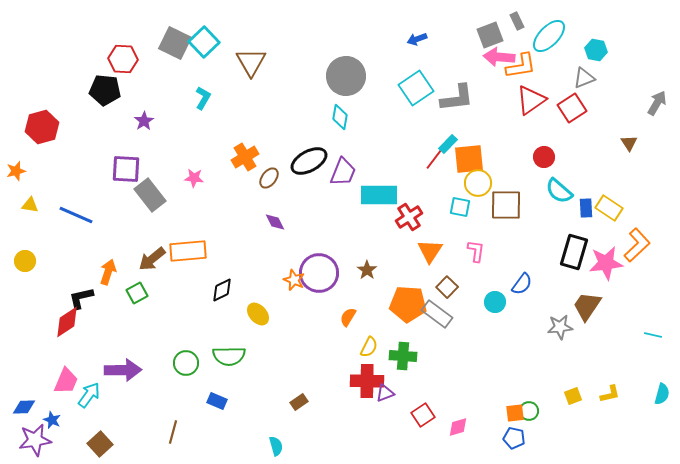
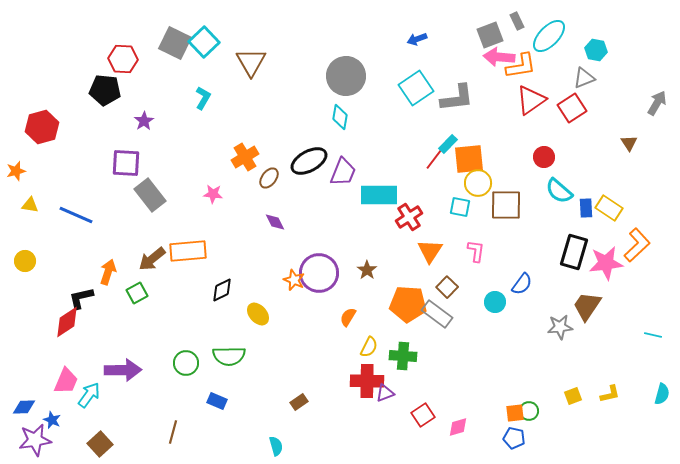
purple square at (126, 169): moved 6 px up
pink star at (194, 178): moved 19 px right, 16 px down
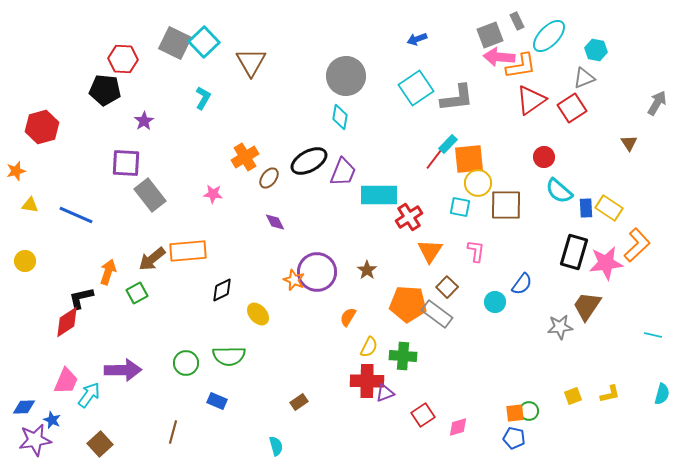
purple circle at (319, 273): moved 2 px left, 1 px up
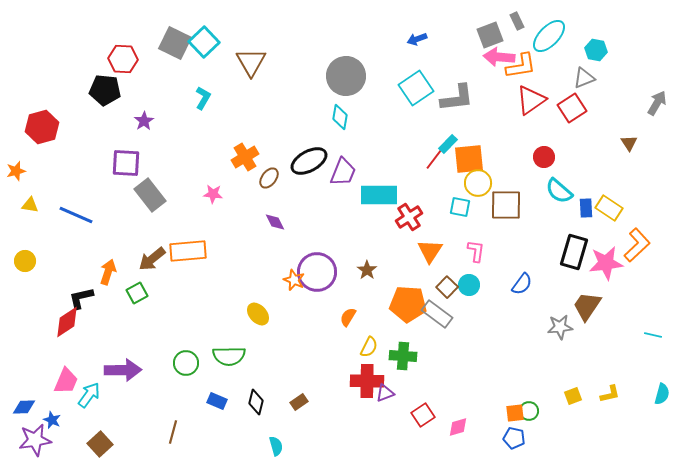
black diamond at (222, 290): moved 34 px right, 112 px down; rotated 50 degrees counterclockwise
cyan circle at (495, 302): moved 26 px left, 17 px up
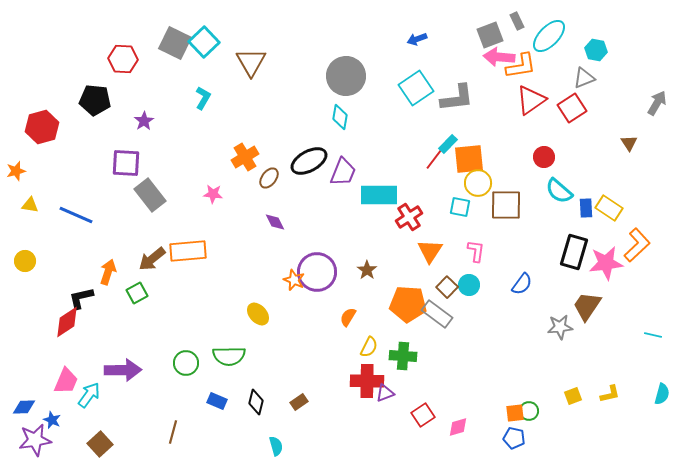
black pentagon at (105, 90): moved 10 px left, 10 px down
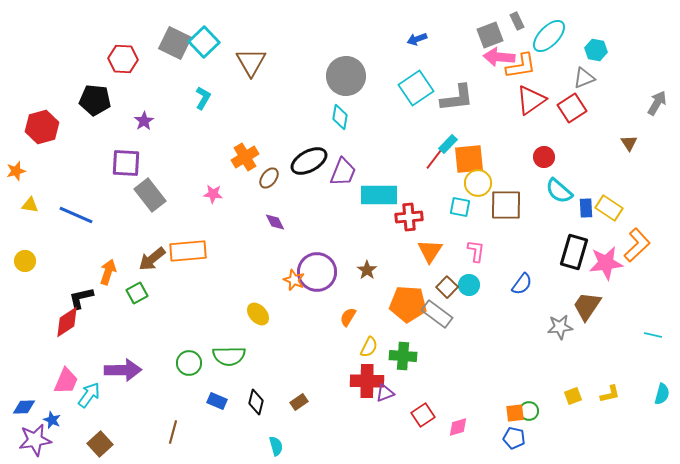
red cross at (409, 217): rotated 28 degrees clockwise
green circle at (186, 363): moved 3 px right
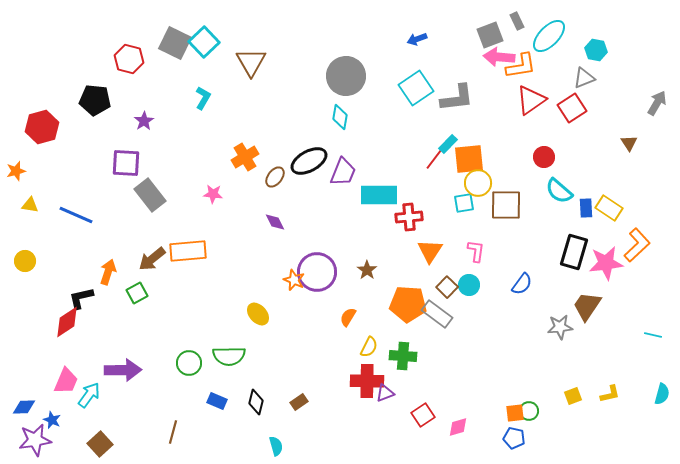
red hexagon at (123, 59): moved 6 px right; rotated 12 degrees clockwise
brown ellipse at (269, 178): moved 6 px right, 1 px up
cyan square at (460, 207): moved 4 px right, 4 px up; rotated 20 degrees counterclockwise
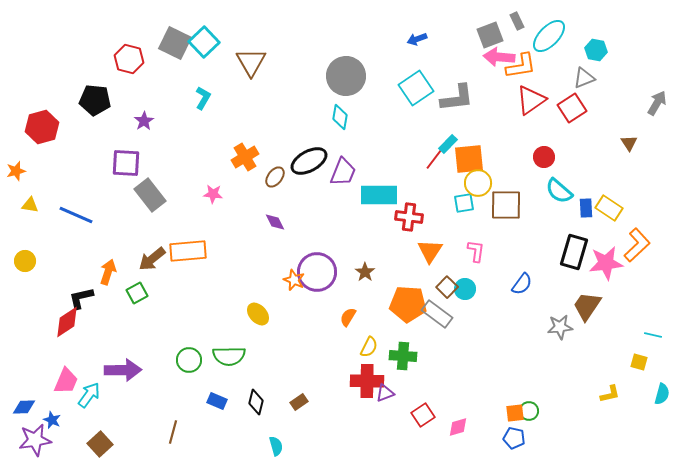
red cross at (409, 217): rotated 12 degrees clockwise
brown star at (367, 270): moved 2 px left, 2 px down
cyan circle at (469, 285): moved 4 px left, 4 px down
green circle at (189, 363): moved 3 px up
yellow square at (573, 396): moved 66 px right, 34 px up; rotated 36 degrees clockwise
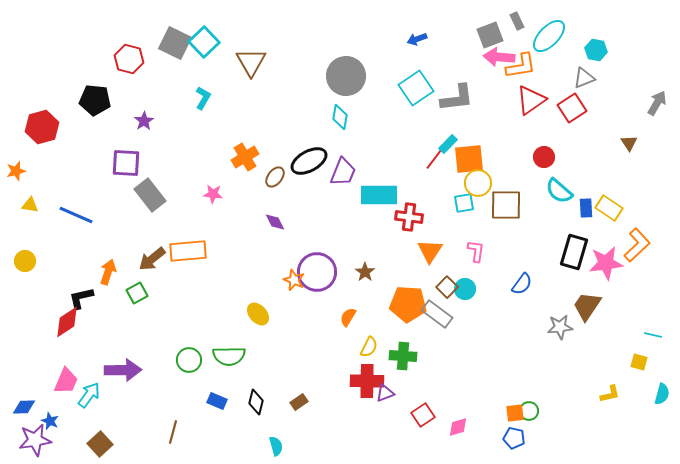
blue star at (52, 420): moved 2 px left, 1 px down
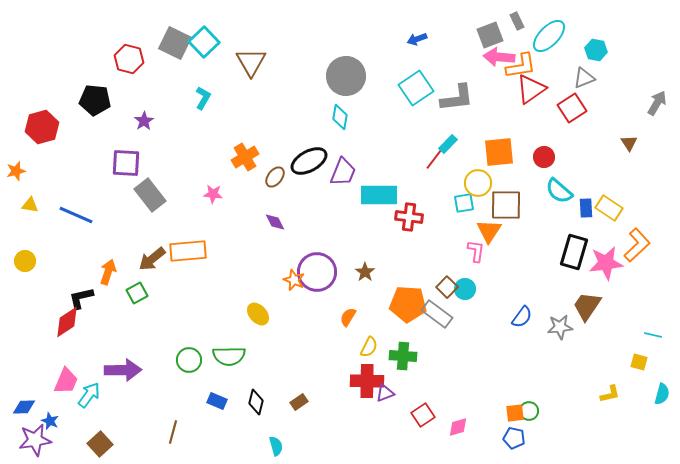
red triangle at (531, 100): moved 11 px up
orange square at (469, 159): moved 30 px right, 7 px up
orange triangle at (430, 251): moved 59 px right, 20 px up
blue semicircle at (522, 284): moved 33 px down
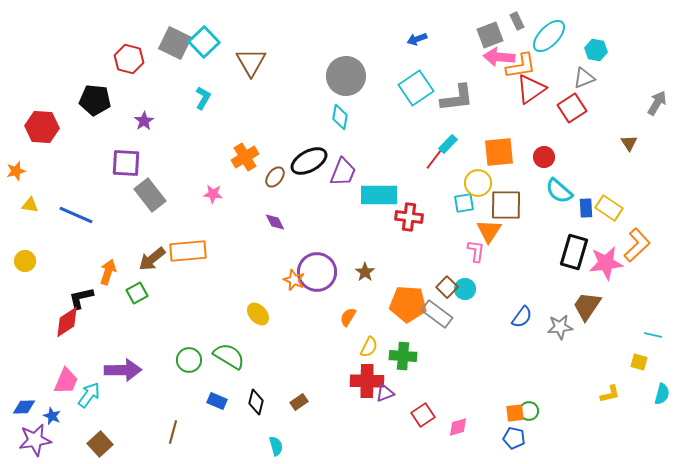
red hexagon at (42, 127): rotated 20 degrees clockwise
green semicircle at (229, 356): rotated 148 degrees counterclockwise
blue star at (50, 421): moved 2 px right, 5 px up
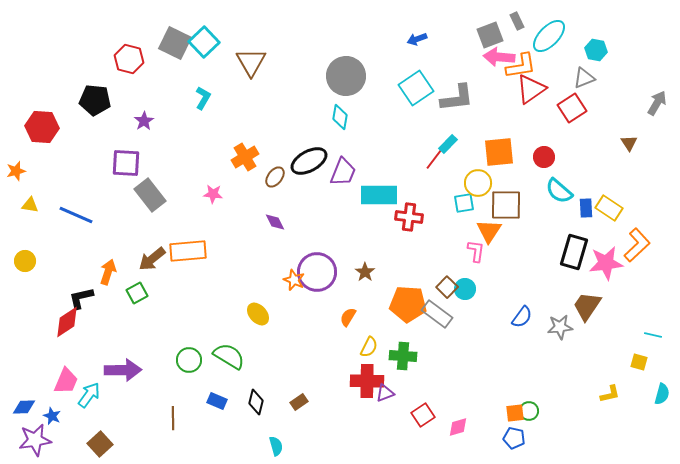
brown line at (173, 432): moved 14 px up; rotated 15 degrees counterclockwise
